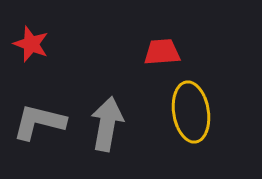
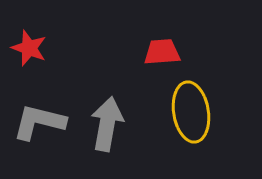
red star: moved 2 px left, 4 px down
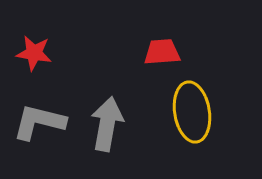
red star: moved 5 px right, 5 px down; rotated 12 degrees counterclockwise
yellow ellipse: moved 1 px right
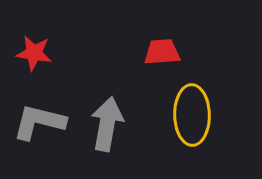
yellow ellipse: moved 3 px down; rotated 8 degrees clockwise
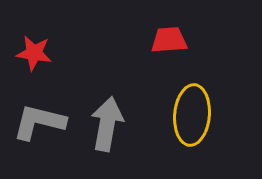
red trapezoid: moved 7 px right, 12 px up
yellow ellipse: rotated 6 degrees clockwise
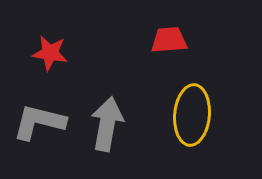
red star: moved 16 px right
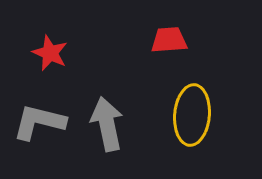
red star: rotated 15 degrees clockwise
gray arrow: rotated 22 degrees counterclockwise
